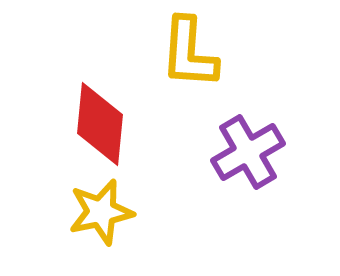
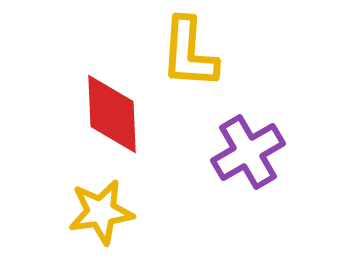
red diamond: moved 12 px right, 10 px up; rotated 8 degrees counterclockwise
yellow star: rotated 4 degrees clockwise
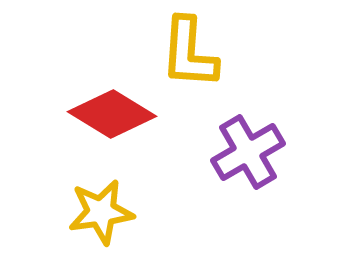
red diamond: rotated 56 degrees counterclockwise
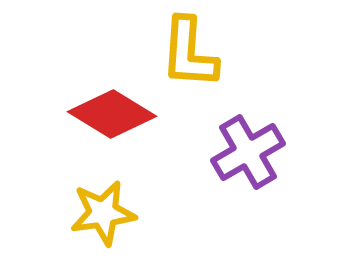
yellow star: moved 2 px right, 1 px down
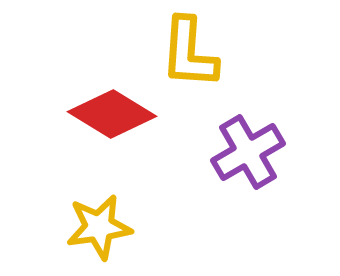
yellow star: moved 4 px left, 14 px down
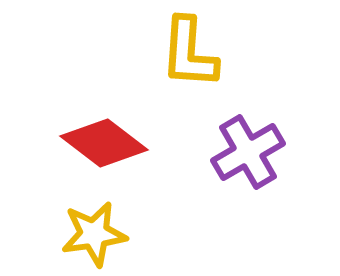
red diamond: moved 8 px left, 29 px down; rotated 6 degrees clockwise
yellow star: moved 5 px left, 7 px down
